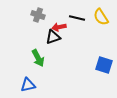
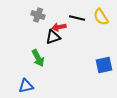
blue square: rotated 30 degrees counterclockwise
blue triangle: moved 2 px left, 1 px down
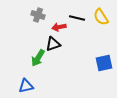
black triangle: moved 7 px down
green arrow: rotated 60 degrees clockwise
blue square: moved 2 px up
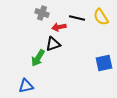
gray cross: moved 4 px right, 2 px up
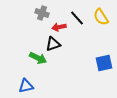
black line: rotated 35 degrees clockwise
green arrow: rotated 96 degrees counterclockwise
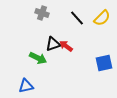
yellow semicircle: moved 1 px right, 1 px down; rotated 102 degrees counterclockwise
red arrow: moved 7 px right, 19 px down; rotated 48 degrees clockwise
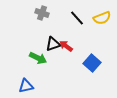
yellow semicircle: rotated 24 degrees clockwise
blue square: moved 12 px left; rotated 36 degrees counterclockwise
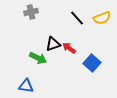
gray cross: moved 11 px left, 1 px up; rotated 32 degrees counterclockwise
red arrow: moved 3 px right, 2 px down
blue triangle: rotated 21 degrees clockwise
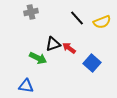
yellow semicircle: moved 4 px down
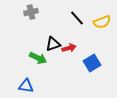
red arrow: rotated 128 degrees clockwise
blue square: rotated 18 degrees clockwise
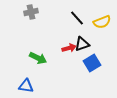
black triangle: moved 29 px right
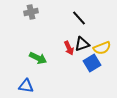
black line: moved 2 px right
yellow semicircle: moved 26 px down
red arrow: rotated 80 degrees clockwise
